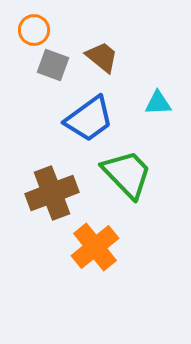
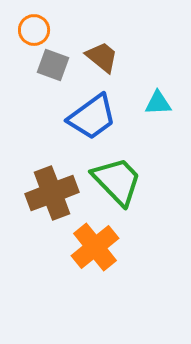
blue trapezoid: moved 3 px right, 2 px up
green trapezoid: moved 10 px left, 7 px down
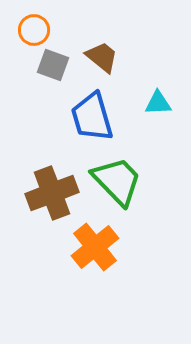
blue trapezoid: rotated 110 degrees clockwise
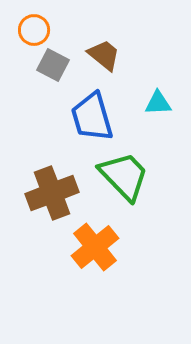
brown trapezoid: moved 2 px right, 2 px up
gray square: rotated 8 degrees clockwise
green trapezoid: moved 7 px right, 5 px up
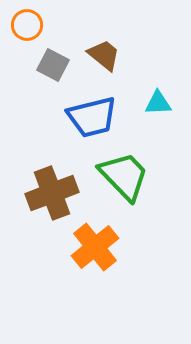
orange circle: moved 7 px left, 5 px up
blue trapezoid: rotated 88 degrees counterclockwise
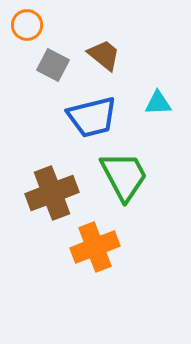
green trapezoid: rotated 16 degrees clockwise
orange cross: rotated 18 degrees clockwise
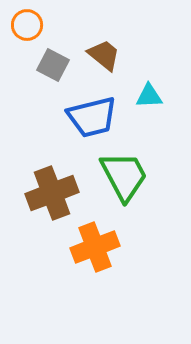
cyan triangle: moved 9 px left, 7 px up
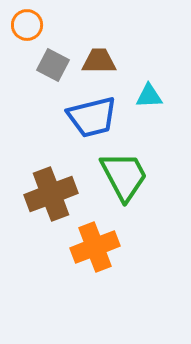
brown trapezoid: moved 5 px left, 6 px down; rotated 39 degrees counterclockwise
brown cross: moved 1 px left, 1 px down
